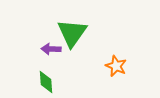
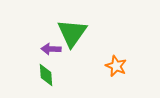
green diamond: moved 7 px up
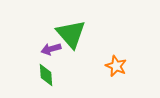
green triangle: moved 1 px left, 1 px down; rotated 16 degrees counterclockwise
purple arrow: rotated 18 degrees counterclockwise
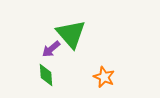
purple arrow: rotated 24 degrees counterclockwise
orange star: moved 12 px left, 11 px down
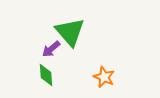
green triangle: moved 1 px left, 2 px up
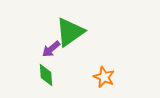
green triangle: rotated 36 degrees clockwise
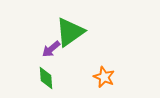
green diamond: moved 3 px down
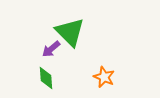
green triangle: rotated 40 degrees counterclockwise
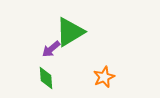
green triangle: rotated 44 degrees clockwise
orange star: rotated 25 degrees clockwise
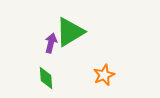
purple arrow: moved 6 px up; rotated 144 degrees clockwise
orange star: moved 2 px up
